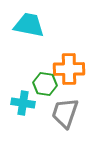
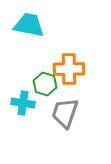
green hexagon: rotated 10 degrees clockwise
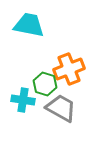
orange cross: rotated 20 degrees counterclockwise
cyan cross: moved 3 px up
gray trapezoid: moved 4 px left, 5 px up; rotated 100 degrees clockwise
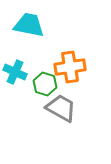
orange cross: moved 1 px right, 2 px up; rotated 12 degrees clockwise
cyan cross: moved 8 px left, 28 px up; rotated 15 degrees clockwise
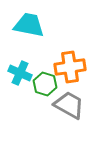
cyan cross: moved 5 px right, 1 px down
gray trapezoid: moved 8 px right, 3 px up
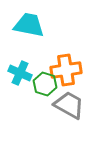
orange cross: moved 4 px left, 3 px down
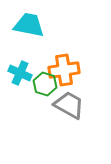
orange cross: moved 2 px left
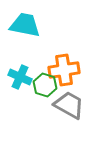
cyan trapezoid: moved 4 px left
cyan cross: moved 4 px down
green hexagon: moved 1 px down
